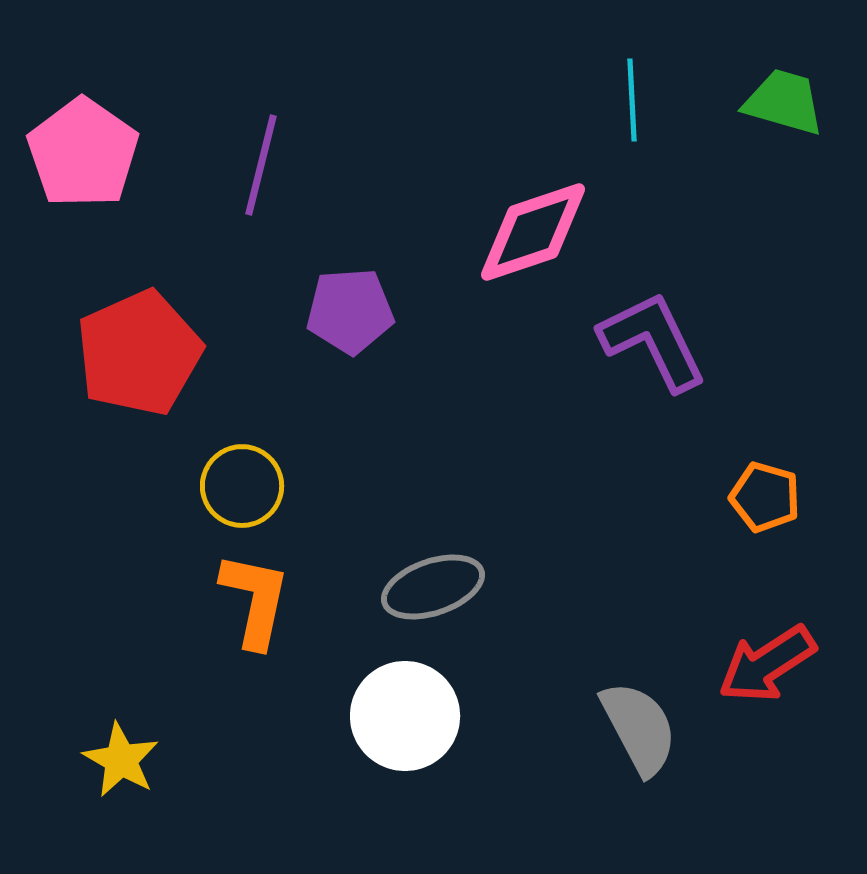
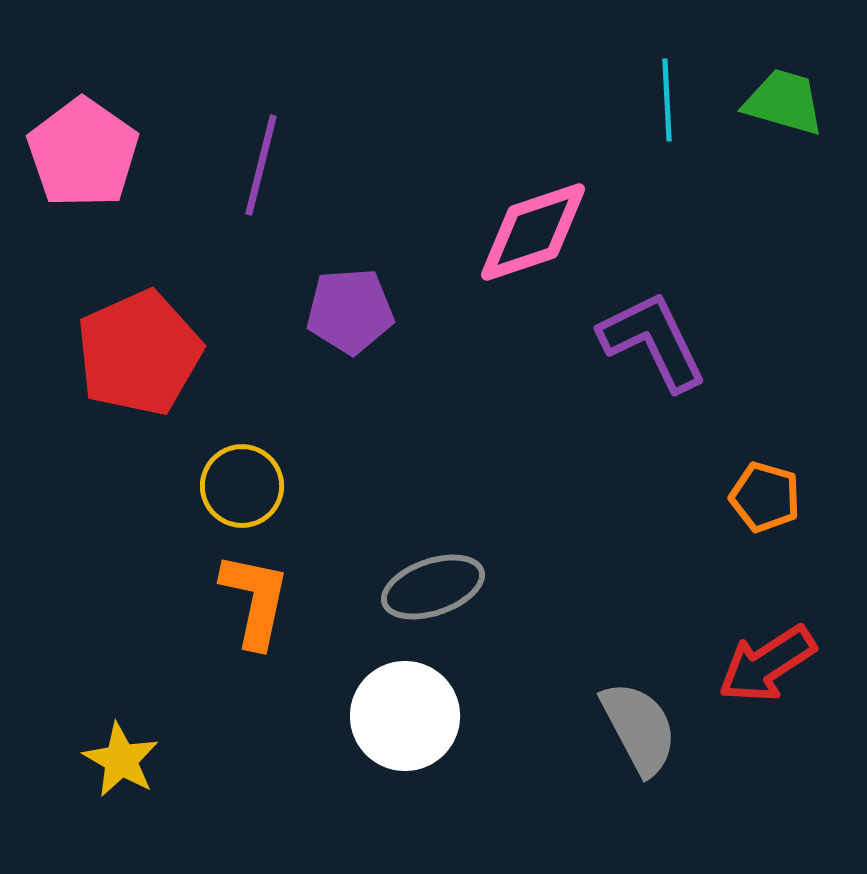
cyan line: moved 35 px right
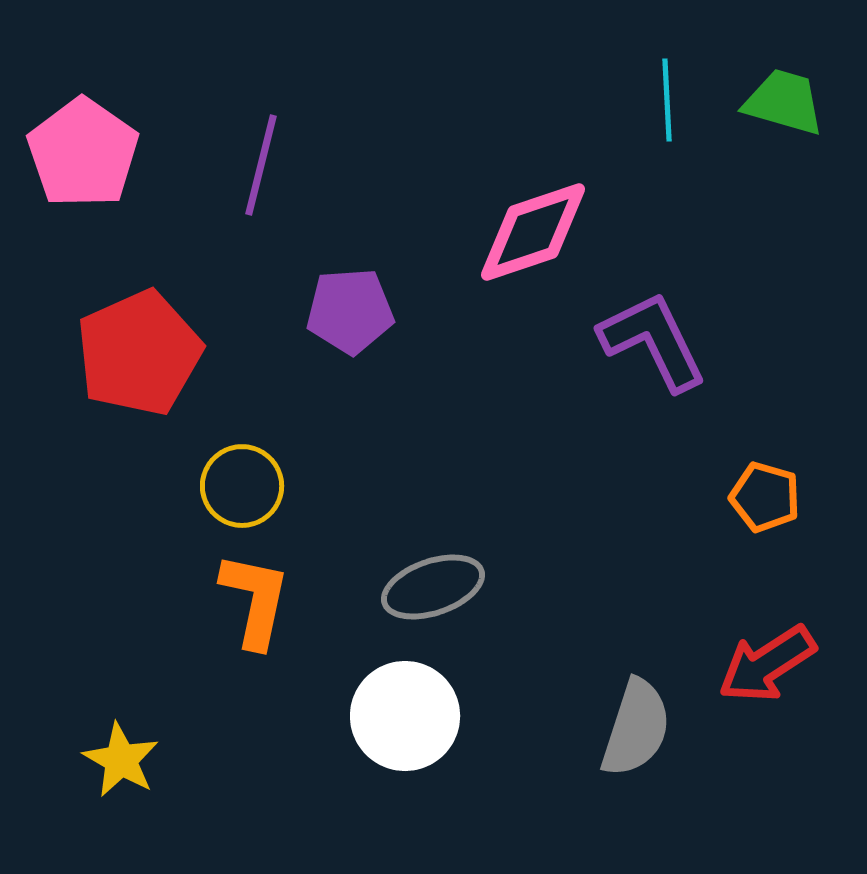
gray semicircle: moved 3 px left; rotated 46 degrees clockwise
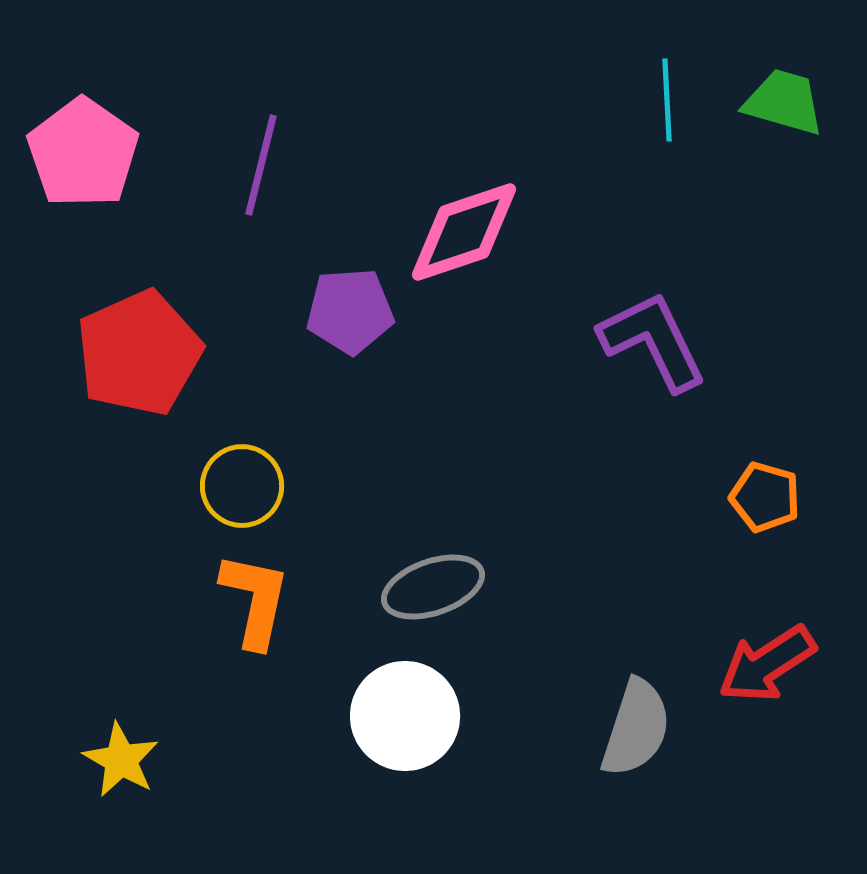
pink diamond: moved 69 px left
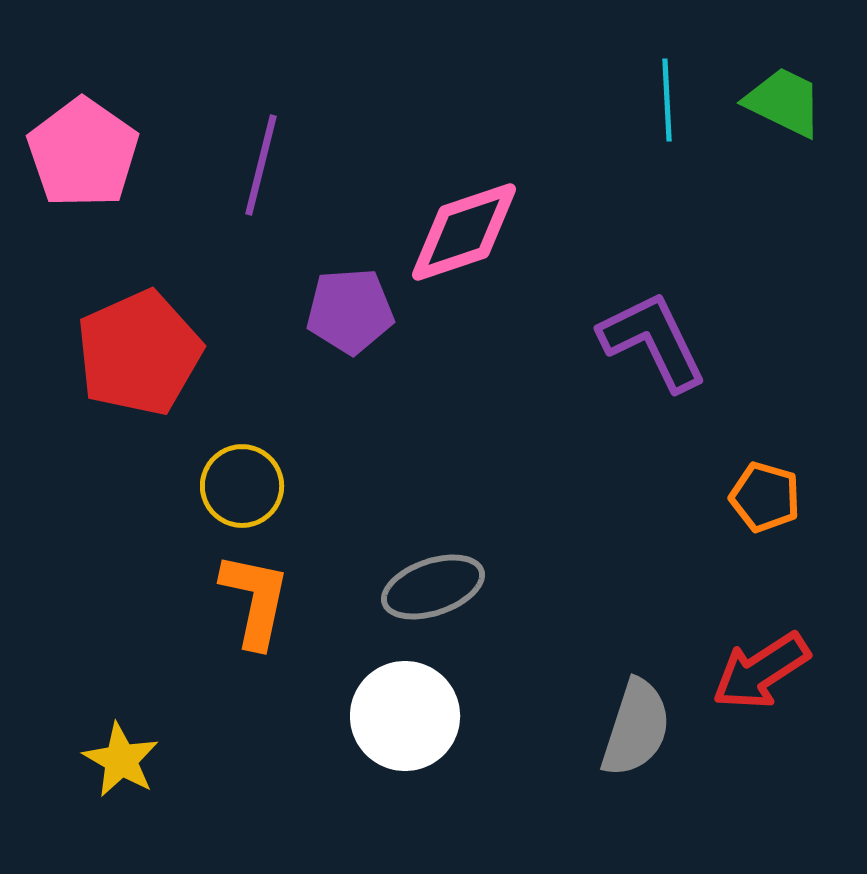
green trapezoid: rotated 10 degrees clockwise
red arrow: moved 6 px left, 7 px down
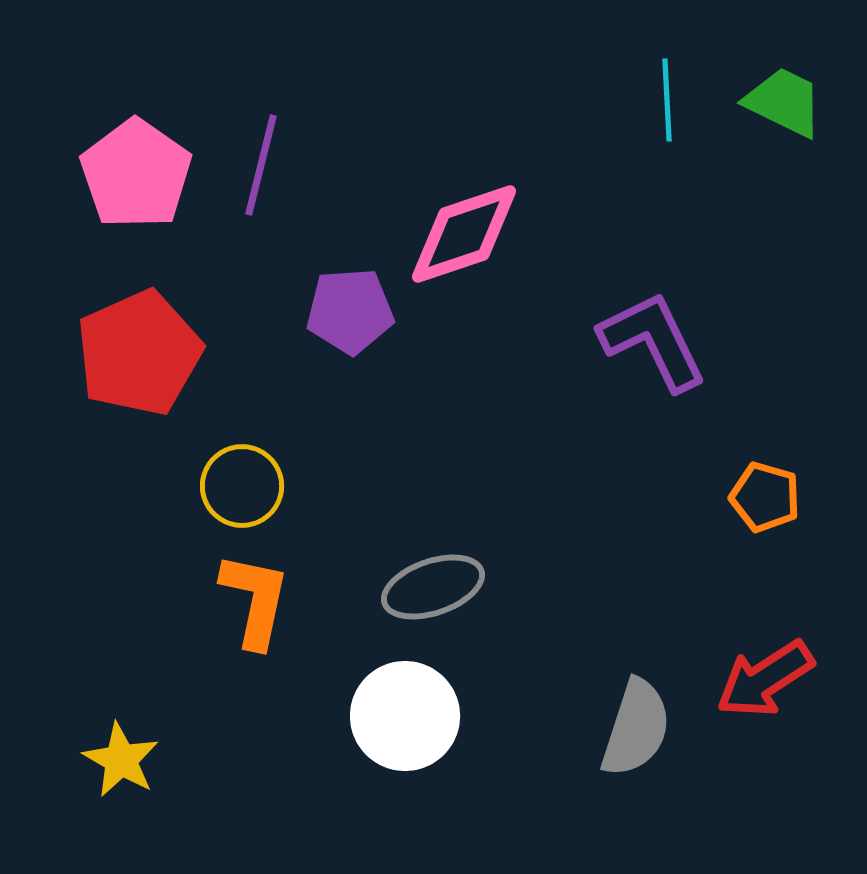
pink pentagon: moved 53 px right, 21 px down
pink diamond: moved 2 px down
red arrow: moved 4 px right, 8 px down
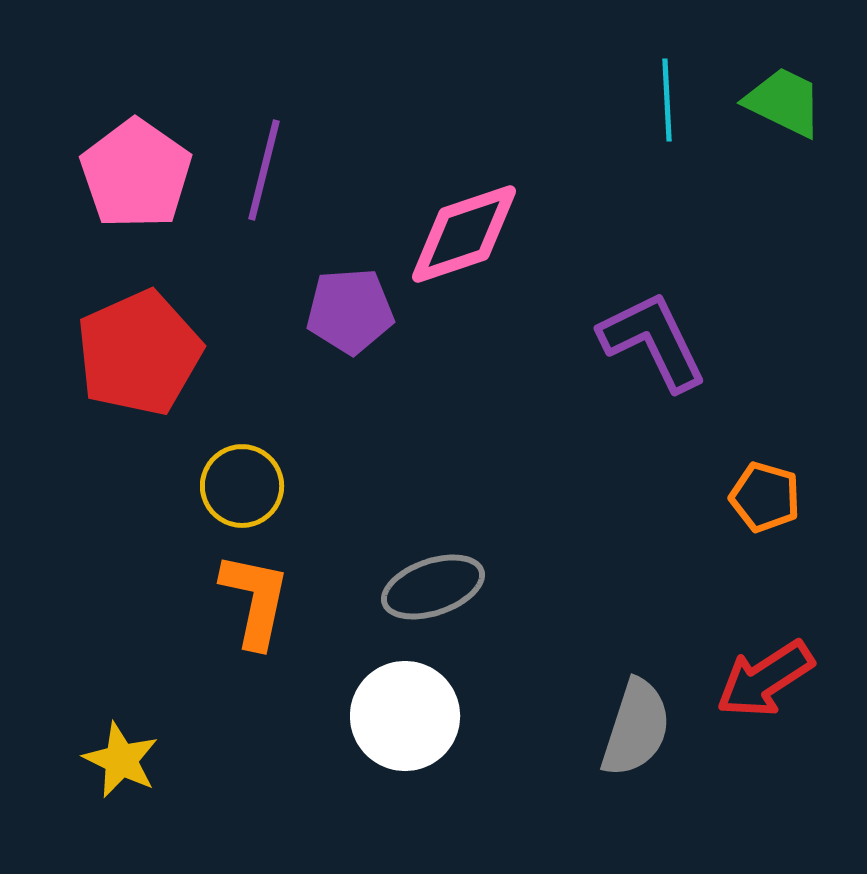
purple line: moved 3 px right, 5 px down
yellow star: rotated 4 degrees counterclockwise
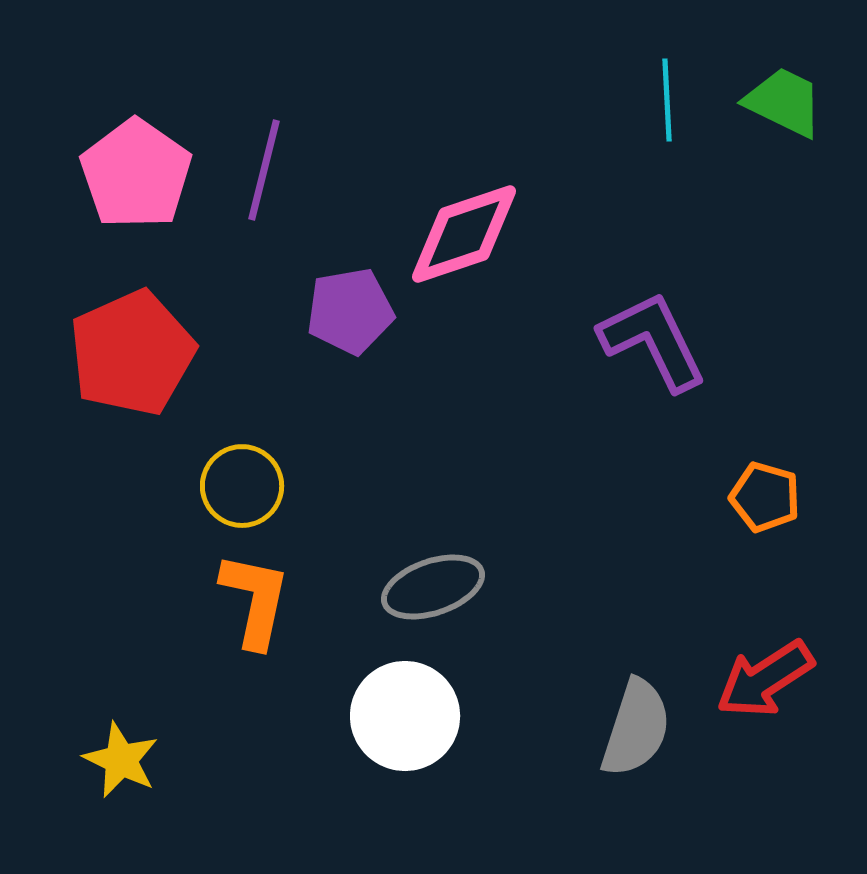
purple pentagon: rotated 6 degrees counterclockwise
red pentagon: moved 7 px left
